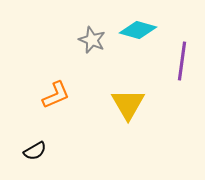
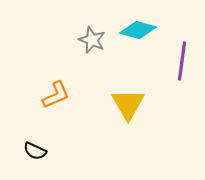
black semicircle: rotated 55 degrees clockwise
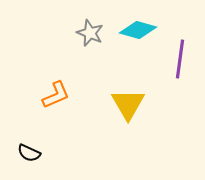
gray star: moved 2 px left, 7 px up
purple line: moved 2 px left, 2 px up
black semicircle: moved 6 px left, 2 px down
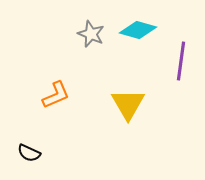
gray star: moved 1 px right, 1 px down
purple line: moved 1 px right, 2 px down
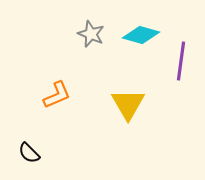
cyan diamond: moved 3 px right, 5 px down
orange L-shape: moved 1 px right
black semicircle: rotated 20 degrees clockwise
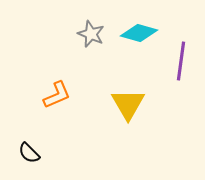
cyan diamond: moved 2 px left, 2 px up
